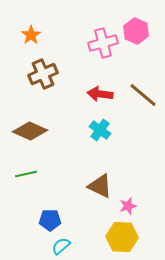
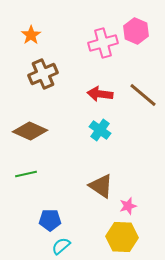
brown triangle: moved 1 px right; rotated 8 degrees clockwise
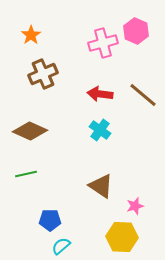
pink star: moved 7 px right
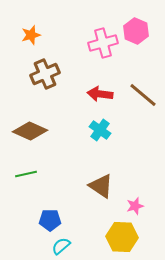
orange star: rotated 18 degrees clockwise
brown cross: moved 2 px right
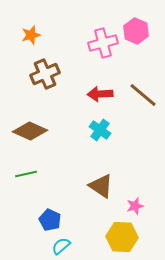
red arrow: rotated 10 degrees counterclockwise
blue pentagon: rotated 25 degrees clockwise
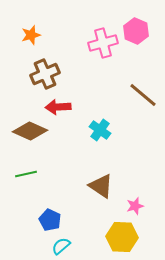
red arrow: moved 42 px left, 13 px down
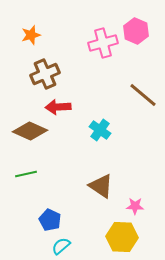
pink star: rotated 18 degrees clockwise
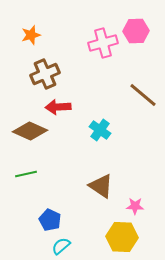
pink hexagon: rotated 25 degrees counterclockwise
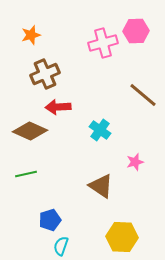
pink star: moved 44 px up; rotated 18 degrees counterclockwise
blue pentagon: rotated 30 degrees clockwise
cyan semicircle: rotated 30 degrees counterclockwise
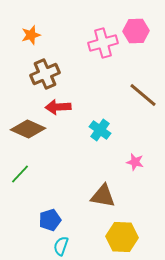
brown diamond: moved 2 px left, 2 px up
pink star: rotated 30 degrees clockwise
green line: moved 6 px left; rotated 35 degrees counterclockwise
brown triangle: moved 2 px right, 10 px down; rotated 24 degrees counterclockwise
